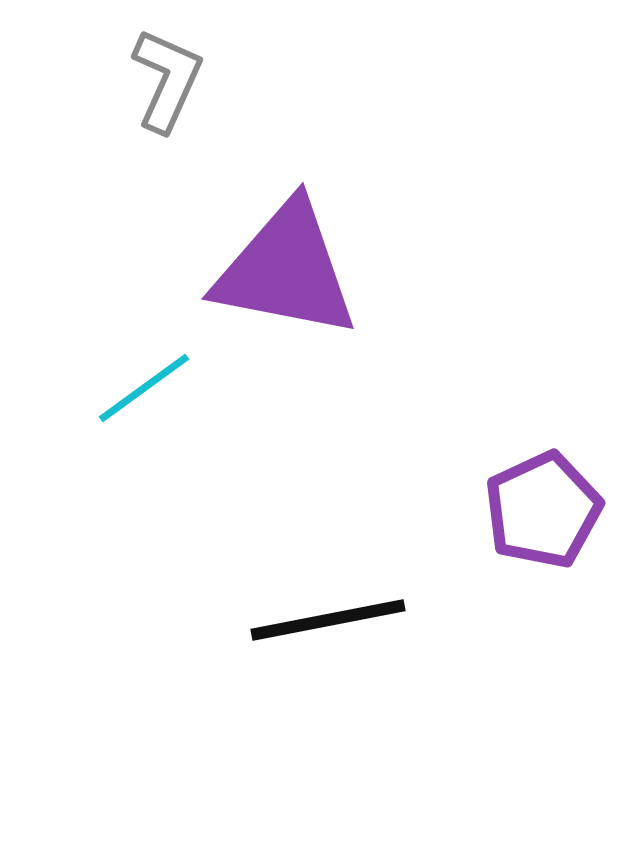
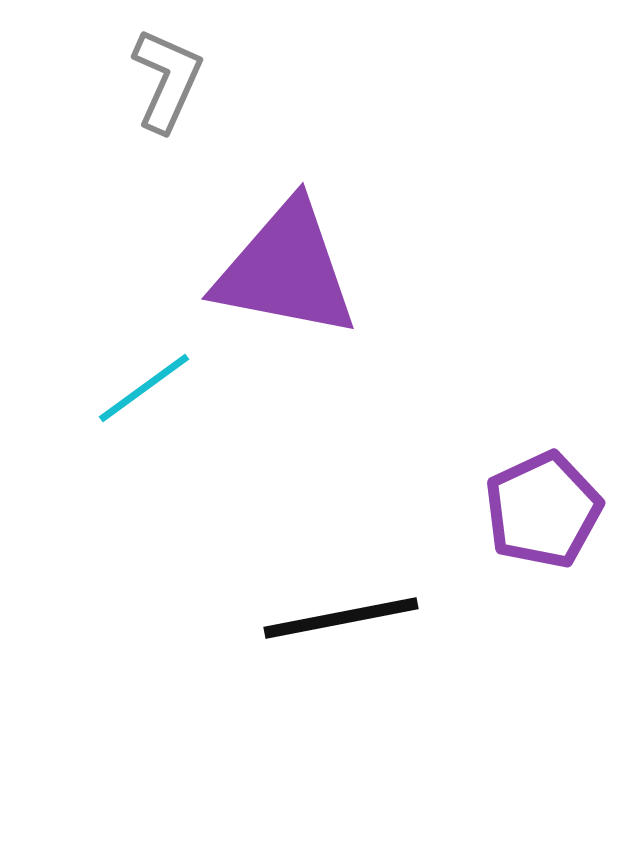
black line: moved 13 px right, 2 px up
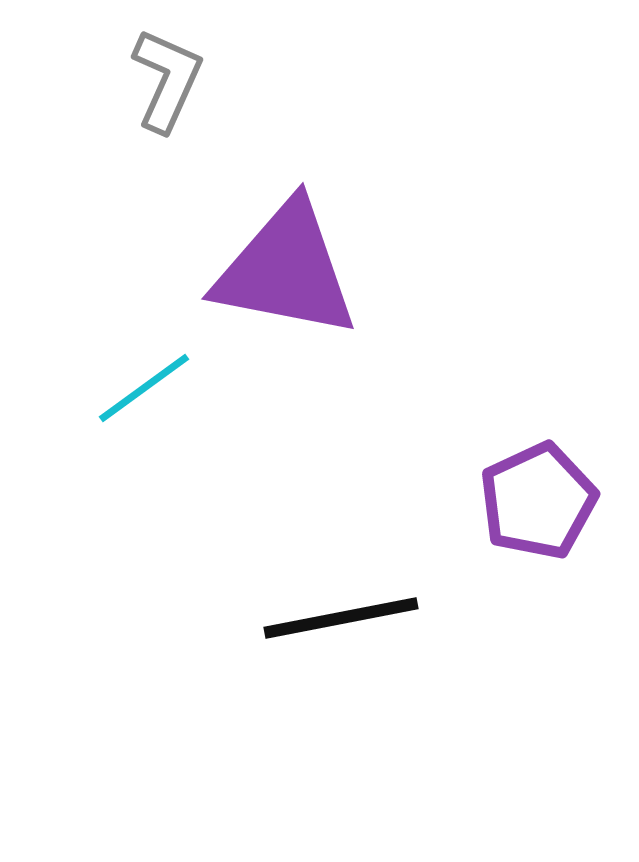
purple pentagon: moved 5 px left, 9 px up
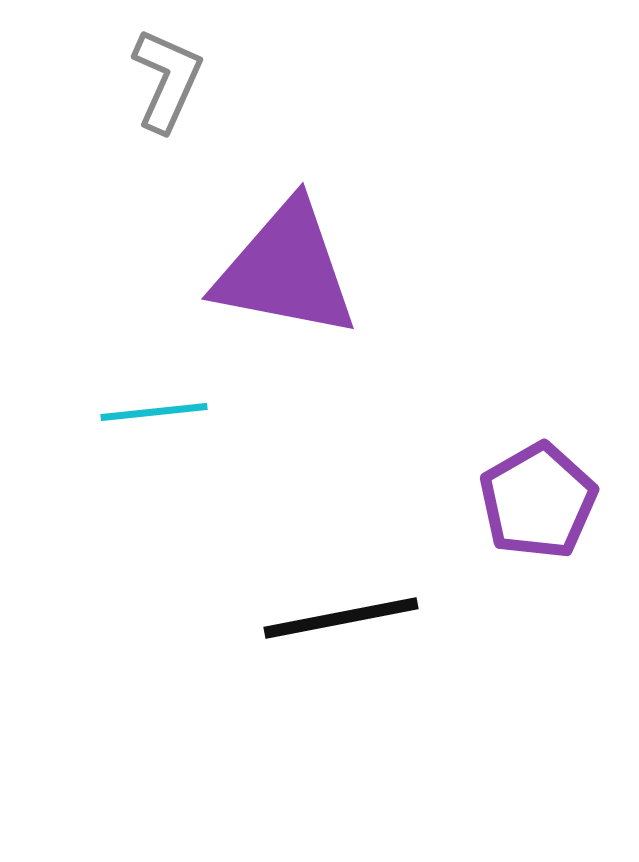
cyan line: moved 10 px right, 24 px down; rotated 30 degrees clockwise
purple pentagon: rotated 5 degrees counterclockwise
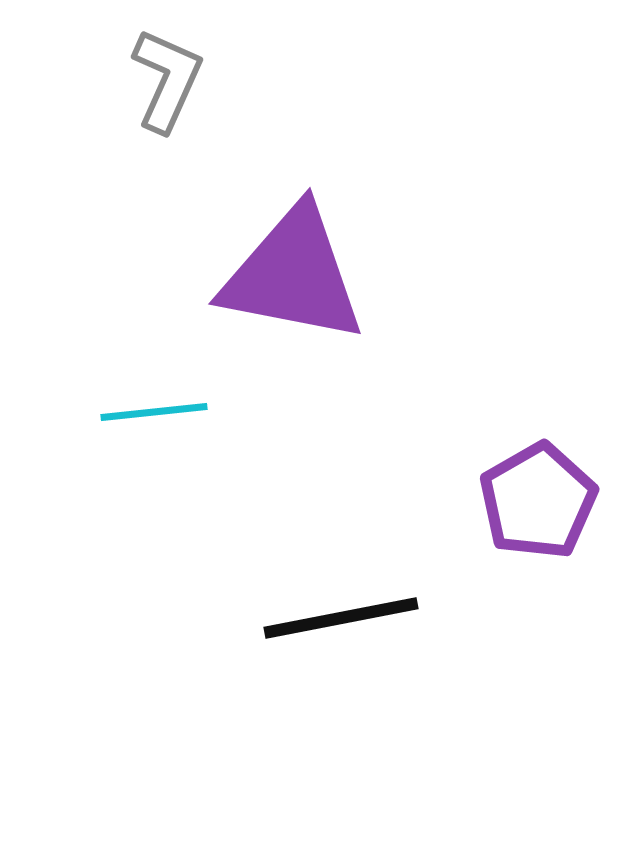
purple triangle: moved 7 px right, 5 px down
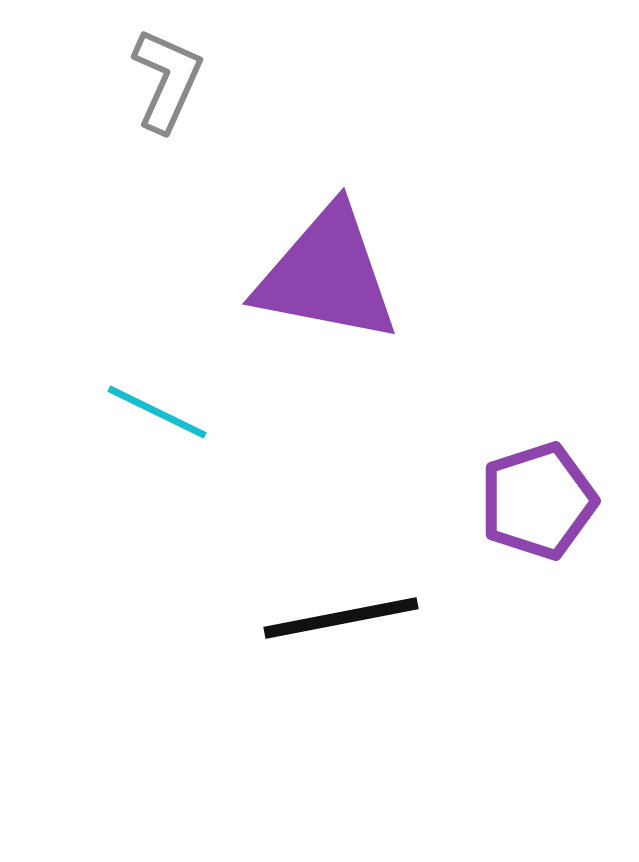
purple triangle: moved 34 px right
cyan line: moved 3 px right; rotated 32 degrees clockwise
purple pentagon: rotated 12 degrees clockwise
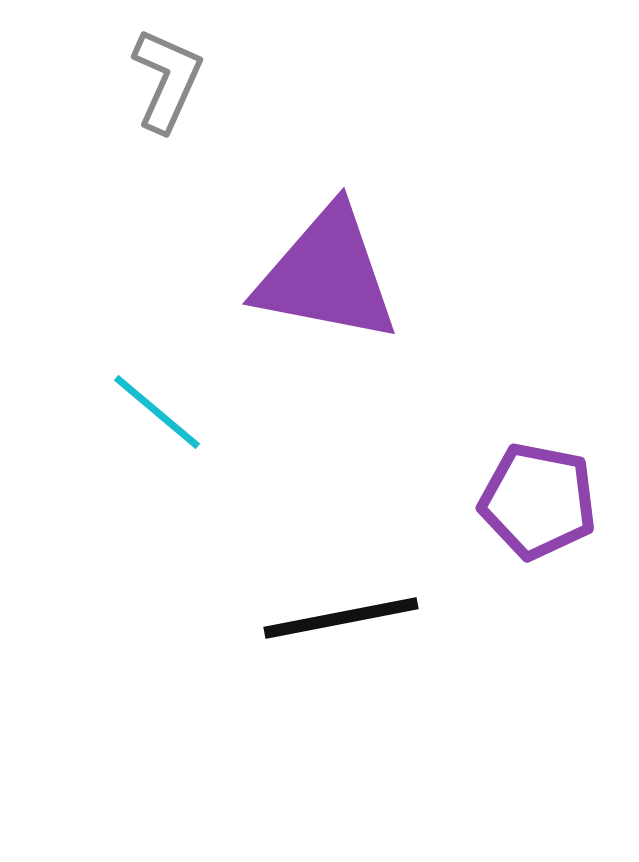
cyan line: rotated 14 degrees clockwise
purple pentagon: rotated 29 degrees clockwise
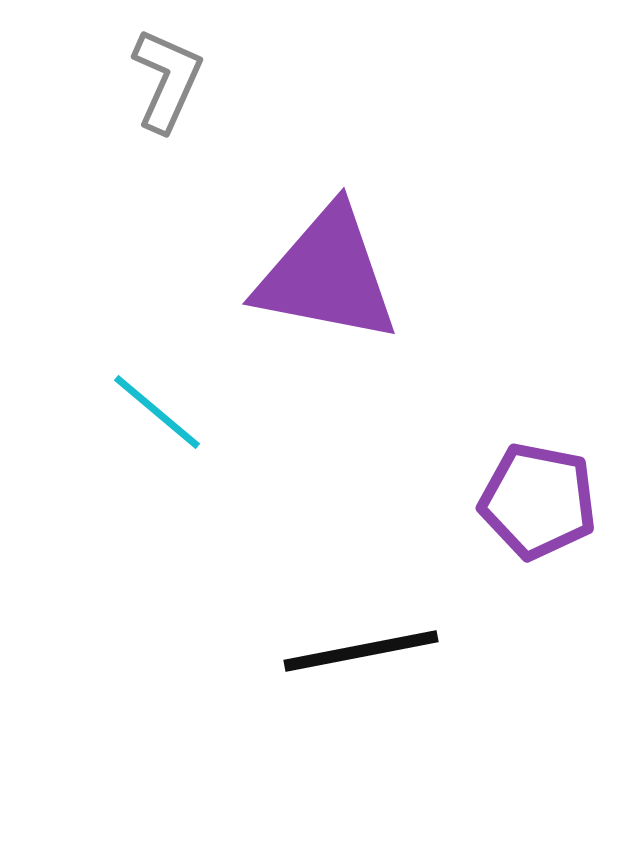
black line: moved 20 px right, 33 px down
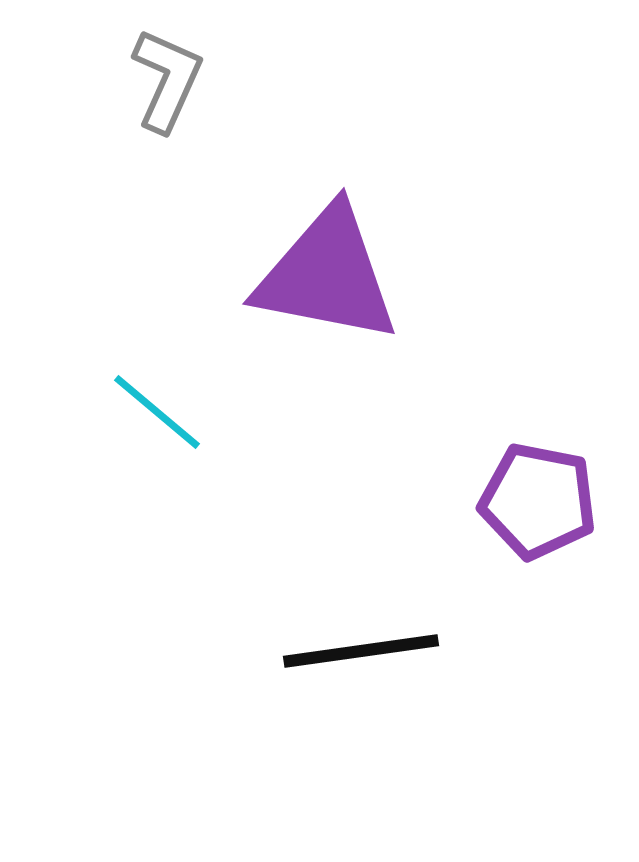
black line: rotated 3 degrees clockwise
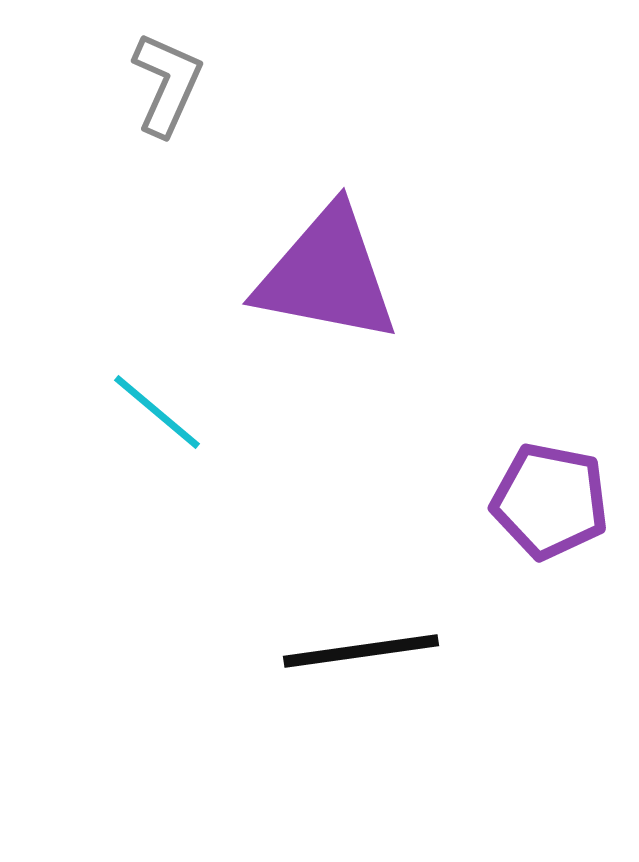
gray L-shape: moved 4 px down
purple pentagon: moved 12 px right
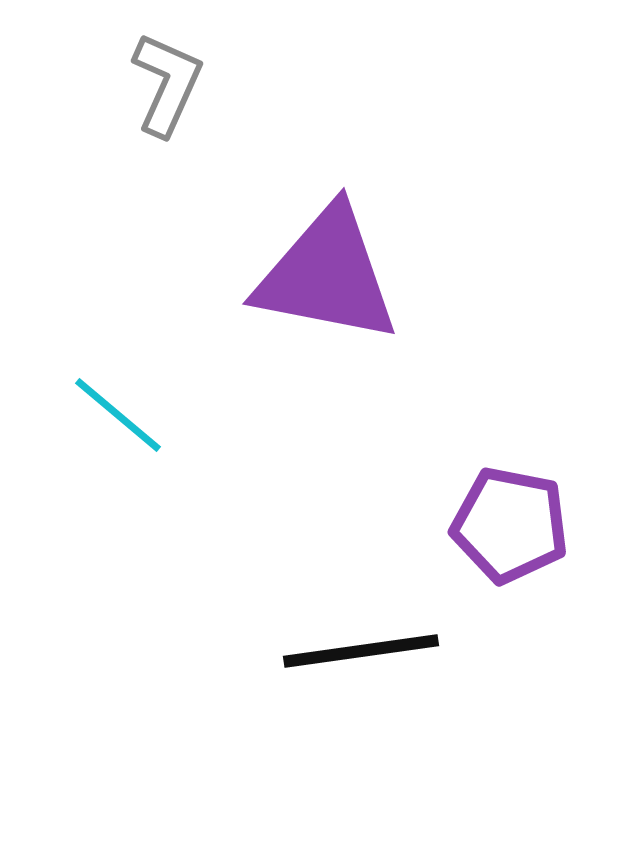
cyan line: moved 39 px left, 3 px down
purple pentagon: moved 40 px left, 24 px down
